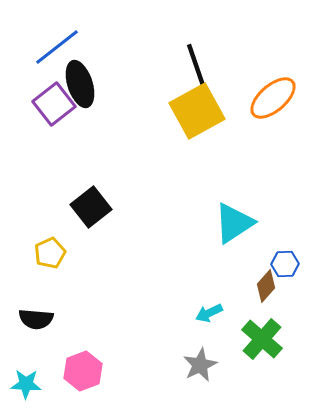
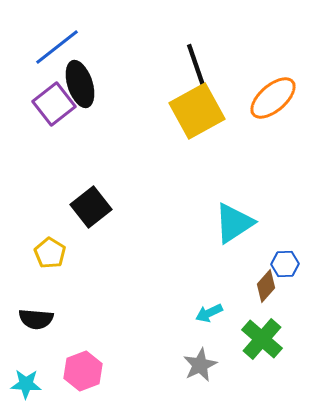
yellow pentagon: rotated 16 degrees counterclockwise
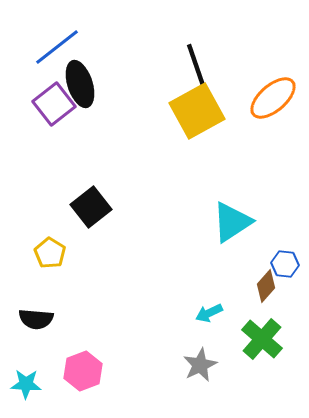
cyan triangle: moved 2 px left, 1 px up
blue hexagon: rotated 8 degrees clockwise
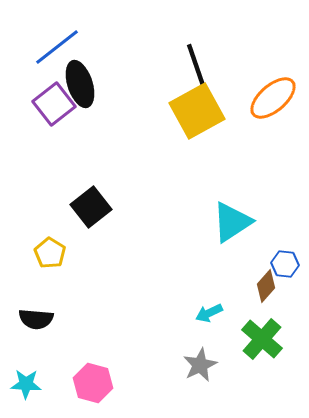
pink hexagon: moved 10 px right, 12 px down; rotated 24 degrees counterclockwise
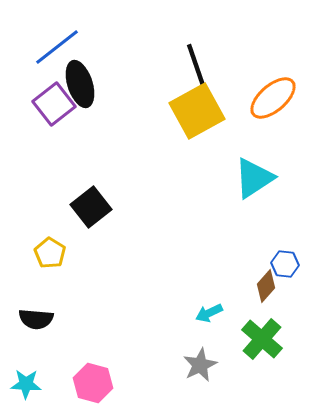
cyan triangle: moved 22 px right, 44 px up
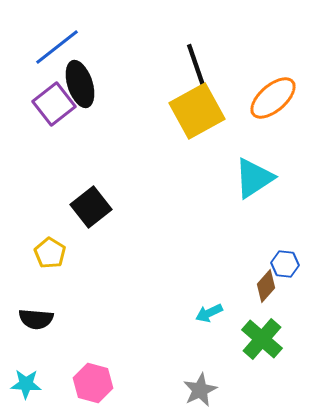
gray star: moved 25 px down
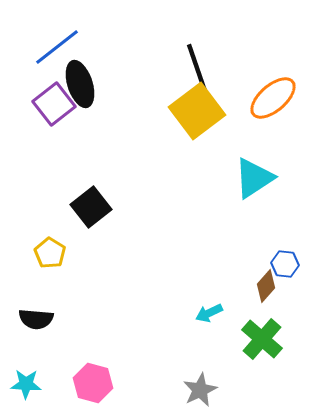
yellow square: rotated 8 degrees counterclockwise
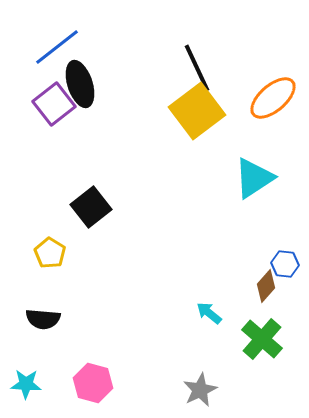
black line: rotated 6 degrees counterclockwise
cyan arrow: rotated 64 degrees clockwise
black semicircle: moved 7 px right
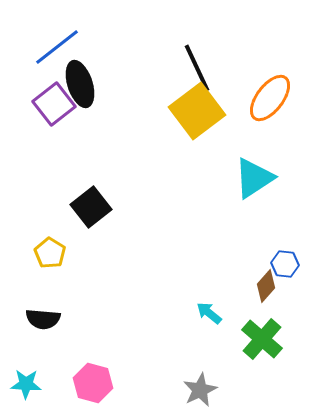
orange ellipse: moved 3 px left; rotated 12 degrees counterclockwise
